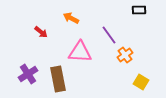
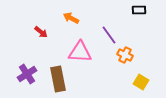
orange cross: rotated 28 degrees counterclockwise
purple cross: moved 1 px left
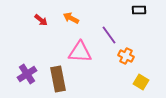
red arrow: moved 12 px up
orange cross: moved 1 px right, 1 px down
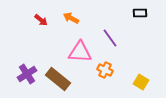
black rectangle: moved 1 px right, 3 px down
purple line: moved 1 px right, 3 px down
orange cross: moved 21 px left, 14 px down
brown rectangle: rotated 40 degrees counterclockwise
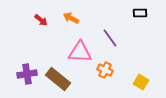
purple cross: rotated 24 degrees clockwise
